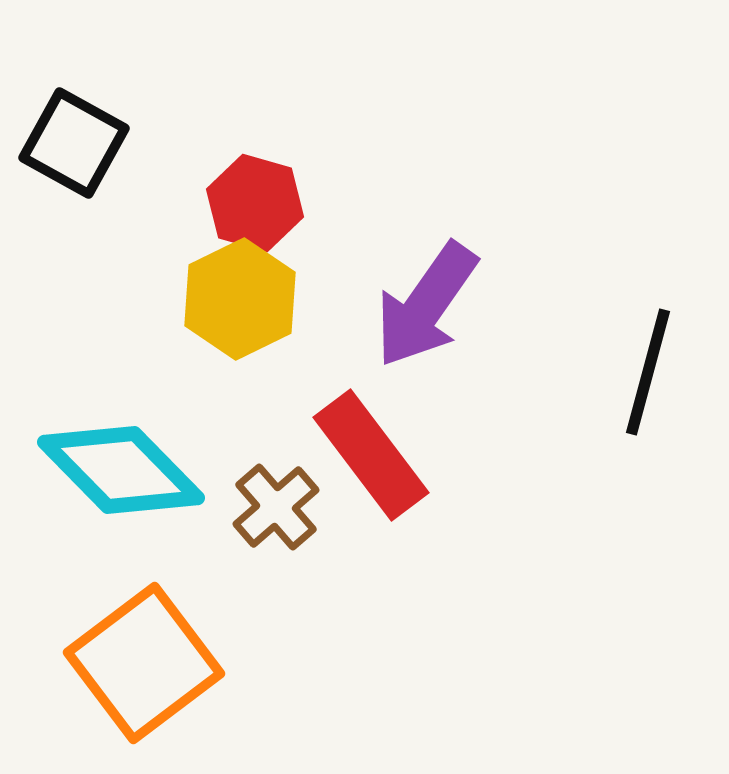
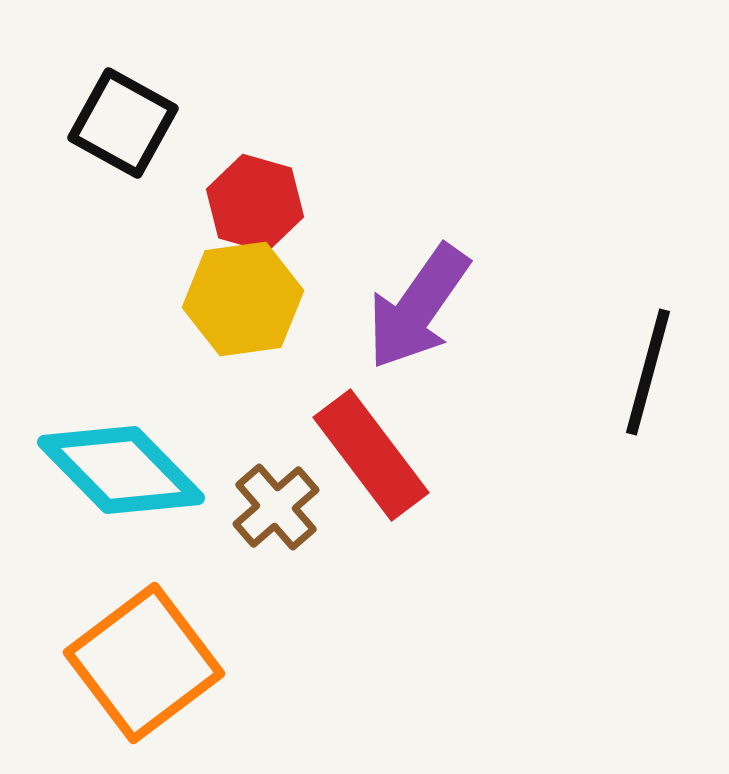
black square: moved 49 px right, 20 px up
yellow hexagon: moved 3 px right; rotated 18 degrees clockwise
purple arrow: moved 8 px left, 2 px down
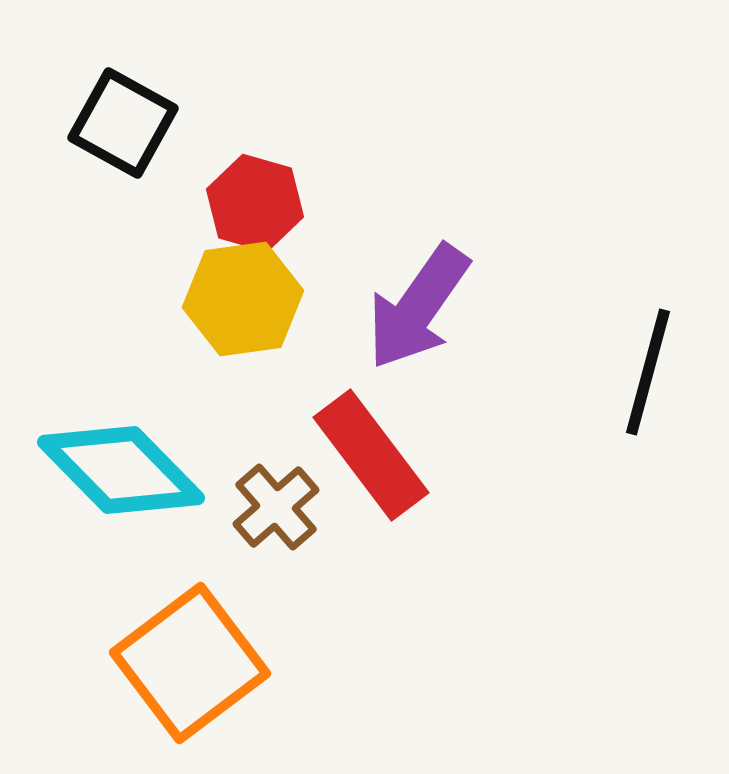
orange square: moved 46 px right
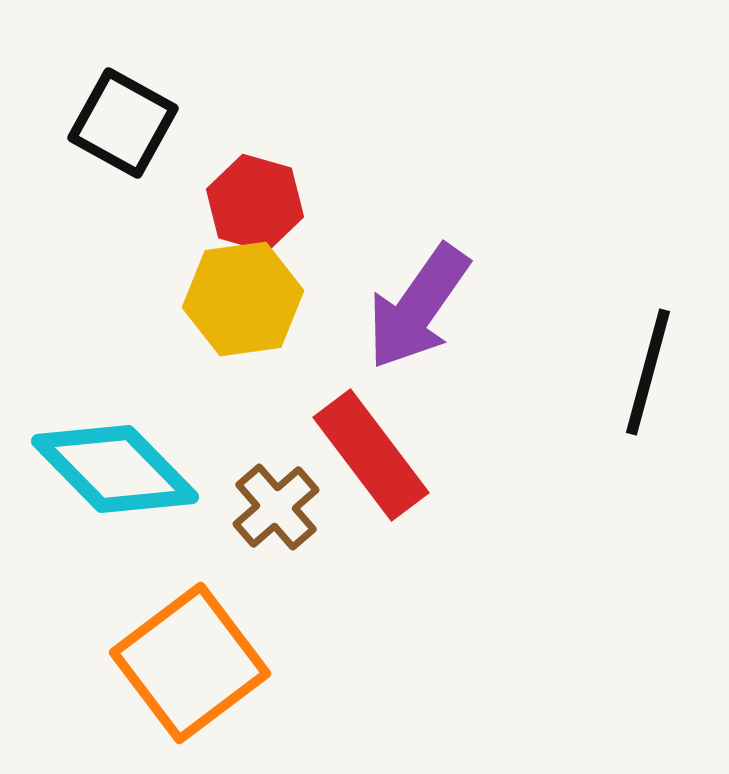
cyan diamond: moved 6 px left, 1 px up
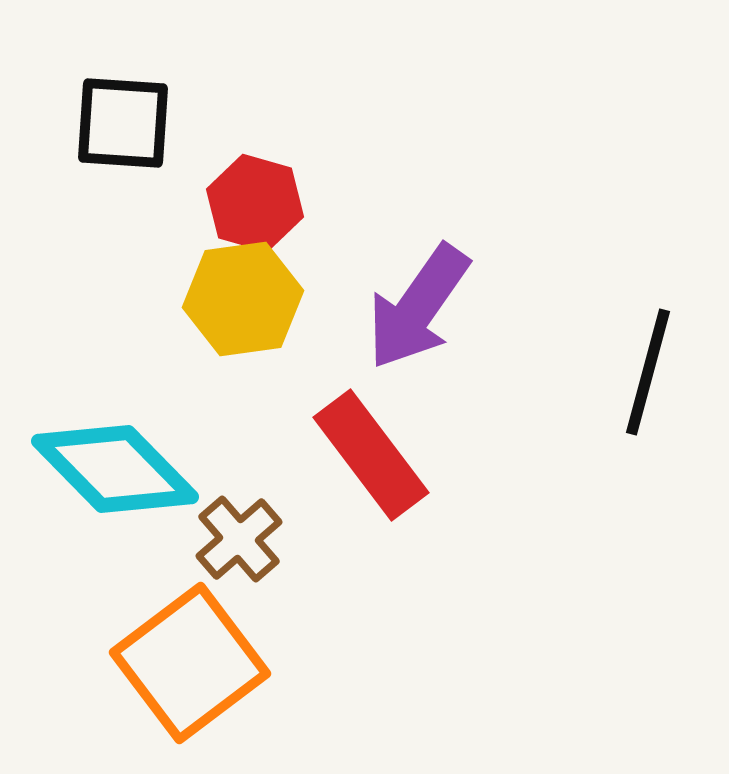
black square: rotated 25 degrees counterclockwise
brown cross: moved 37 px left, 32 px down
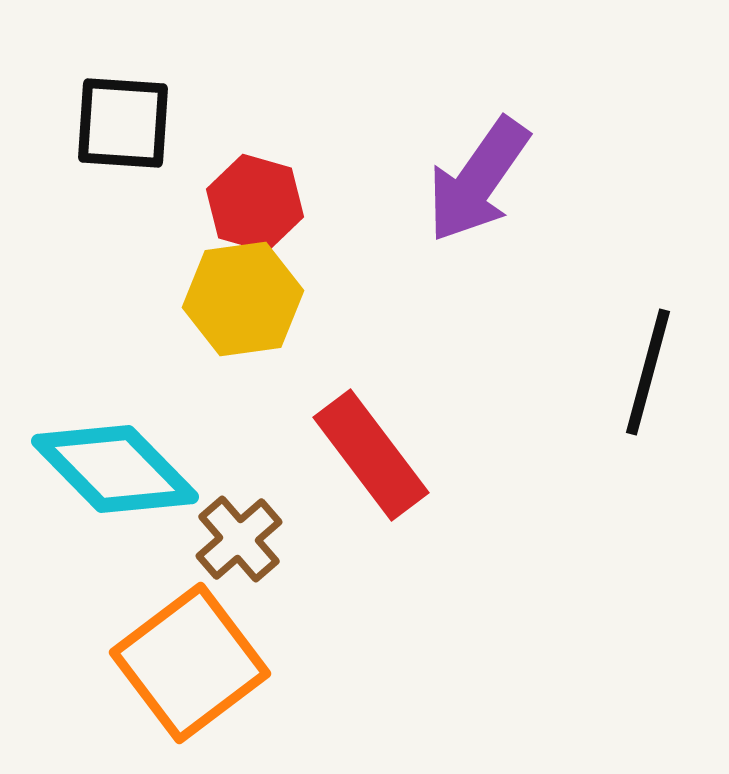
purple arrow: moved 60 px right, 127 px up
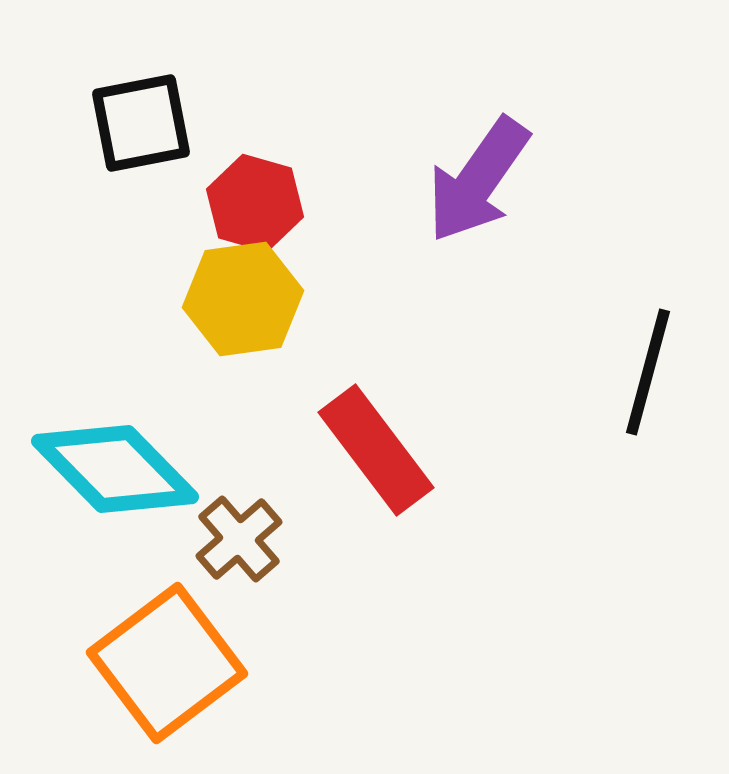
black square: moved 18 px right; rotated 15 degrees counterclockwise
red rectangle: moved 5 px right, 5 px up
orange square: moved 23 px left
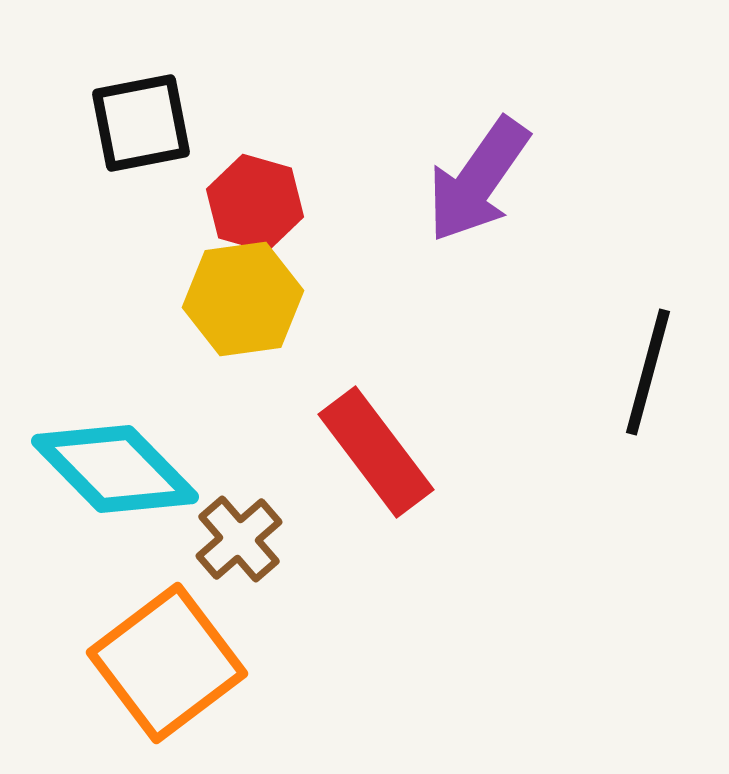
red rectangle: moved 2 px down
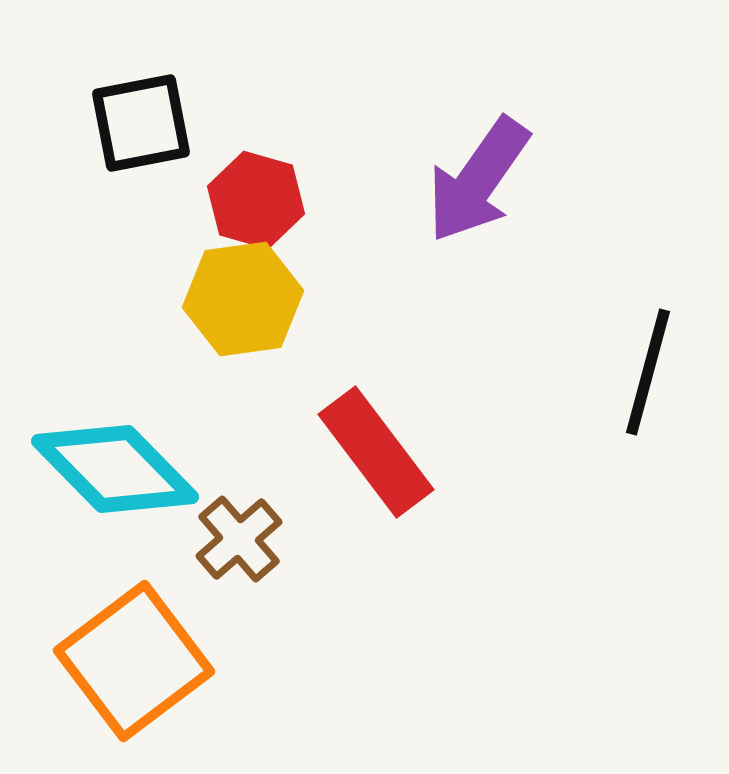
red hexagon: moved 1 px right, 3 px up
orange square: moved 33 px left, 2 px up
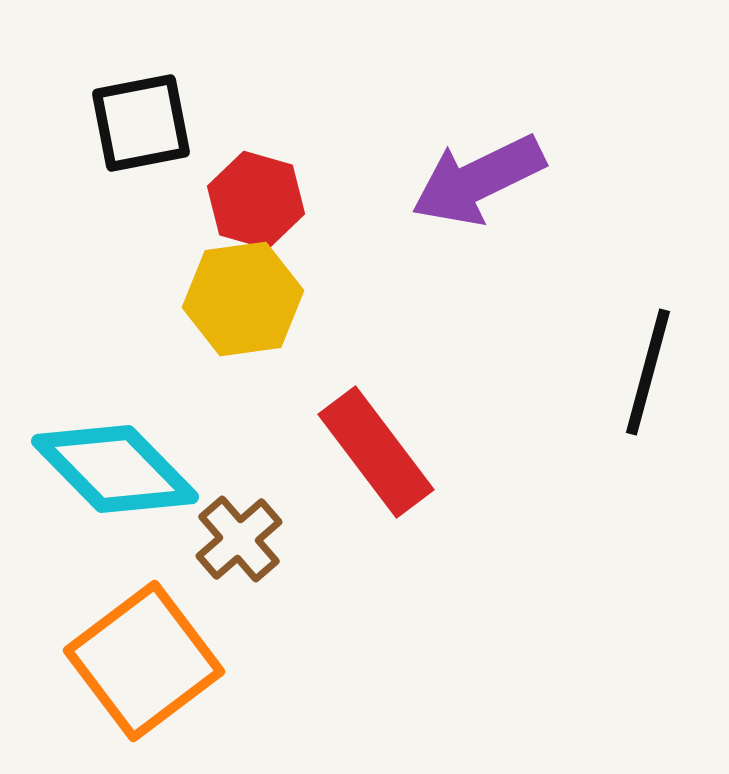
purple arrow: rotated 29 degrees clockwise
orange square: moved 10 px right
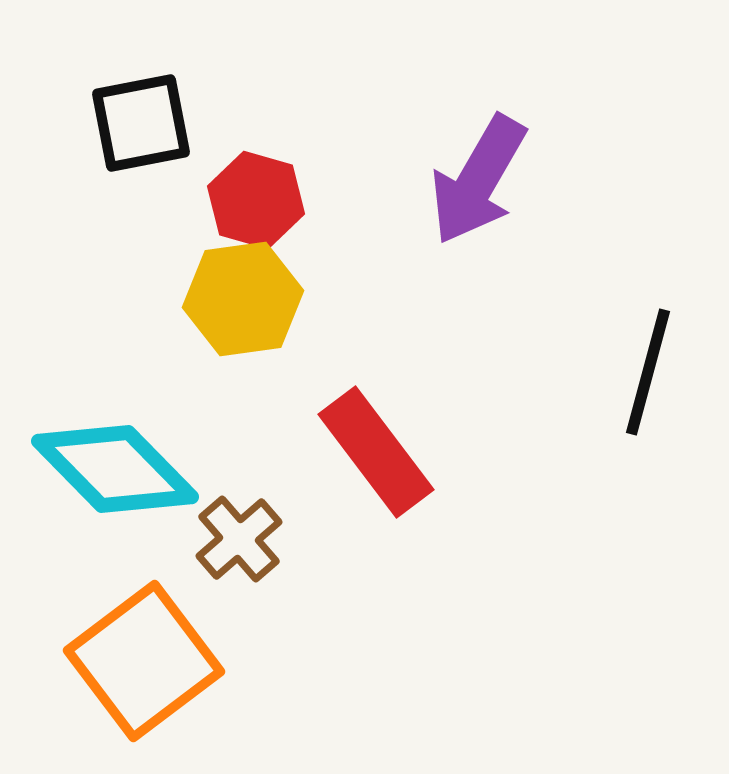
purple arrow: rotated 34 degrees counterclockwise
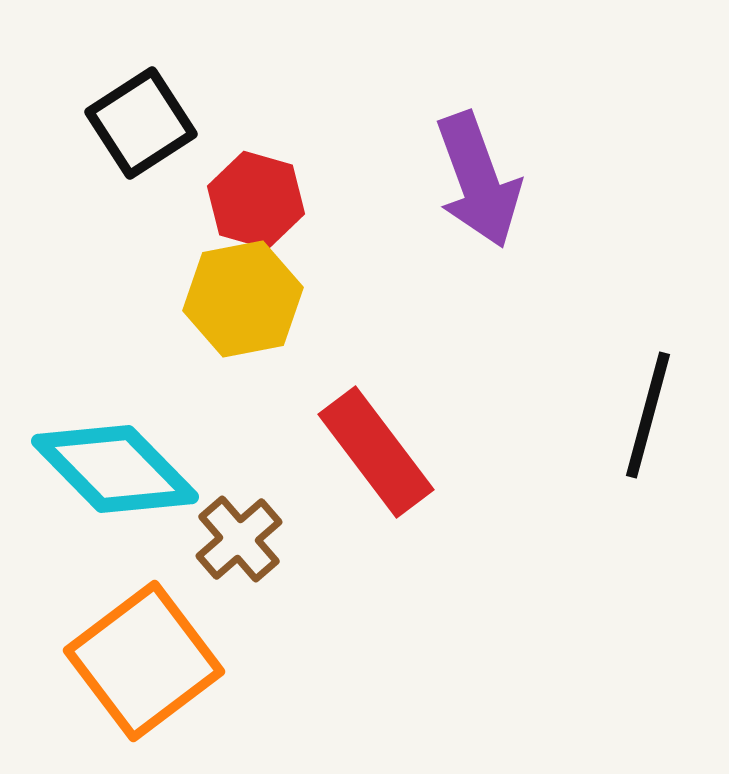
black square: rotated 22 degrees counterclockwise
purple arrow: rotated 50 degrees counterclockwise
yellow hexagon: rotated 3 degrees counterclockwise
black line: moved 43 px down
